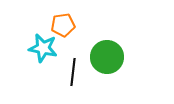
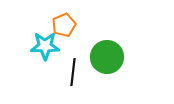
orange pentagon: moved 1 px right; rotated 15 degrees counterclockwise
cyan star: moved 2 px right, 2 px up; rotated 12 degrees counterclockwise
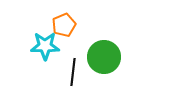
green circle: moved 3 px left
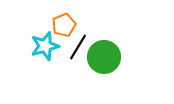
cyan star: rotated 16 degrees counterclockwise
black line: moved 5 px right, 25 px up; rotated 24 degrees clockwise
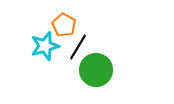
orange pentagon: rotated 20 degrees counterclockwise
green circle: moved 8 px left, 13 px down
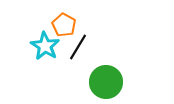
cyan star: rotated 24 degrees counterclockwise
green circle: moved 10 px right, 12 px down
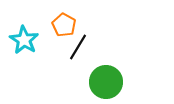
cyan star: moved 21 px left, 6 px up
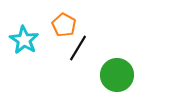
black line: moved 1 px down
green circle: moved 11 px right, 7 px up
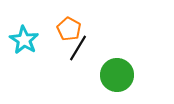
orange pentagon: moved 5 px right, 4 px down
